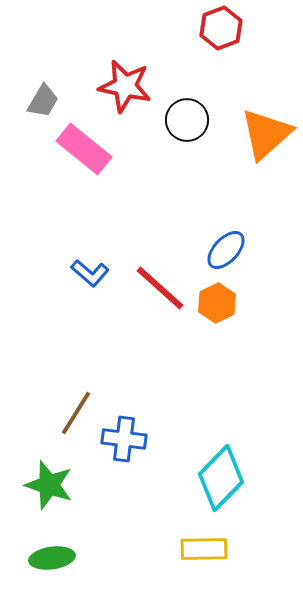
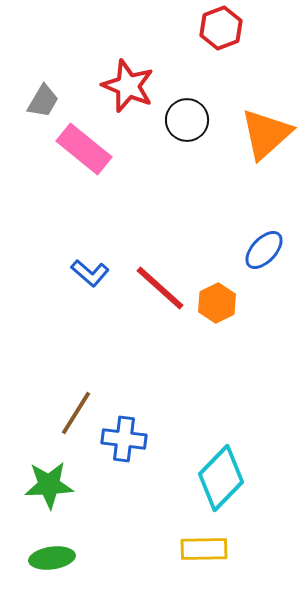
red star: moved 3 px right; rotated 10 degrees clockwise
blue ellipse: moved 38 px right
green star: rotated 21 degrees counterclockwise
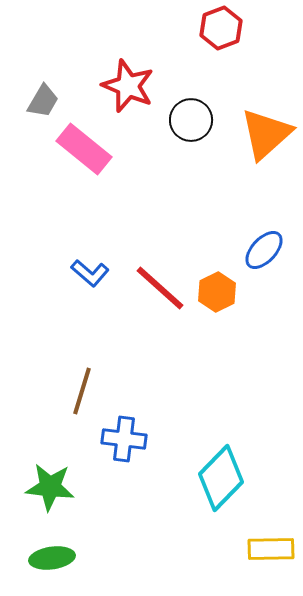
black circle: moved 4 px right
orange hexagon: moved 11 px up
brown line: moved 6 px right, 22 px up; rotated 15 degrees counterclockwise
green star: moved 1 px right, 2 px down; rotated 9 degrees clockwise
yellow rectangle: moved 67 px right
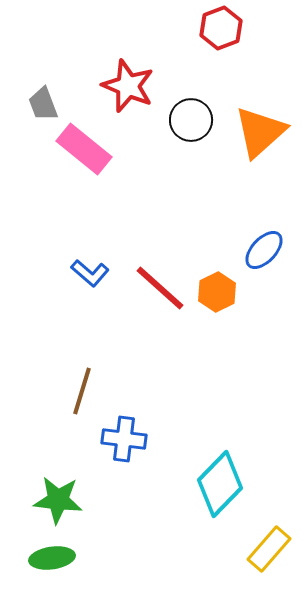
gray trapezoid: moved 3 px down; rotated 129 degrees clockwise
orange triangle: moved 6 px left, 2 px up
cyan diamond: moved 1 px left, 6 px down
green star: moved 8 px right, 13 px down
yellow rectangle: moved 2 px left; rotated 48 degrees counterclockwise
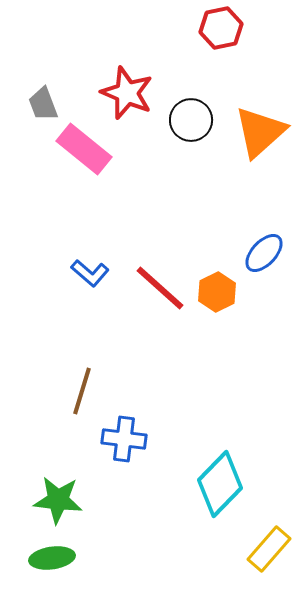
red hexagon: rotated 9 degrees clockwise
red star: moved 1 px left, 7 px down
blue ellipse: moved 3 px down
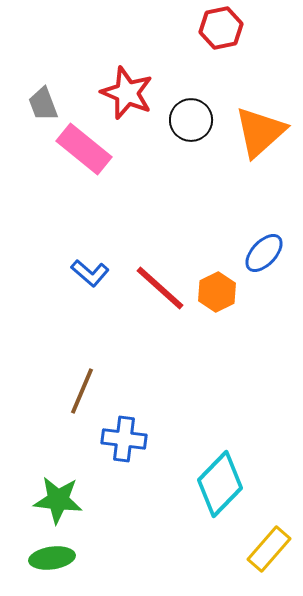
brown line: rotated 6 degrees clockwise
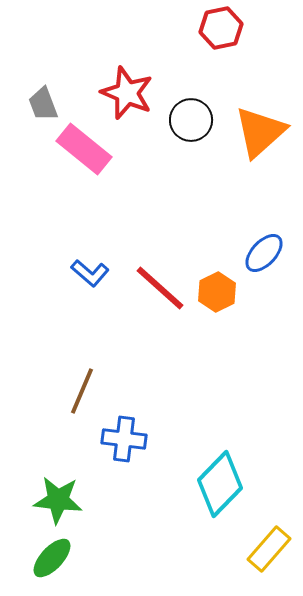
green ellipse: rotated 39 degrees counterclockwise
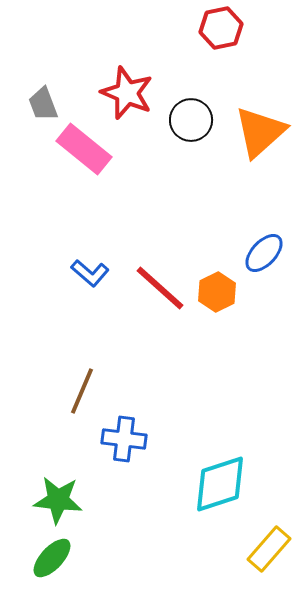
cyan diamond: rotated 28 degrees clockwise
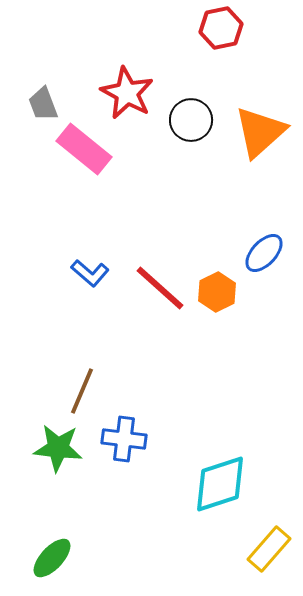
red star: rotated 6 degrees clockwise
green star: moved 52 px up
